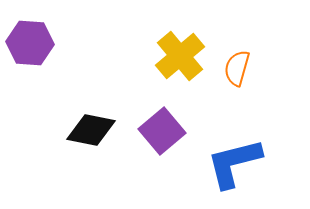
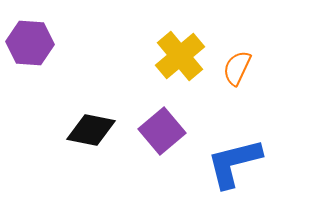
orange semicircle: rotated 9 degrees clockwise
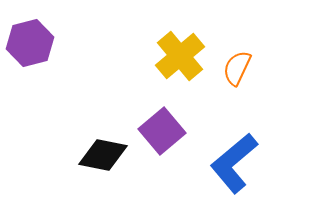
purple hexagon: rotated 18 degrees counterclockwise
black diamond: moved 12 px right, 25 px down
blue L-shape: rotated 26 degrees counterclockwise
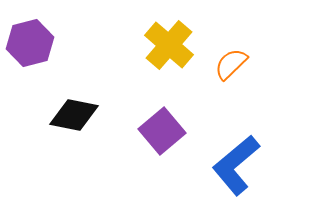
yellow cross: moved 11 px left, 11 px up; rotated 9 degrees counterclockwise
orange semicircle: moved 6 px left, 4 px up; rotated 21 degrees clockwise
black diamond: moved 29 px left, 40 px up
blue L-shape: moved 2 px right, 2 px down
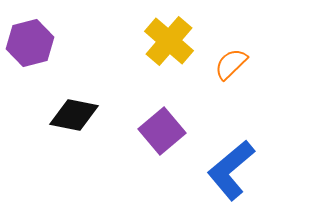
yellow cross: moved 4 px up
blue L-shape: moved 5 px left, 5 px down
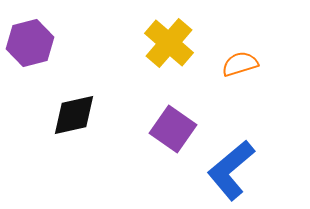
yellow cross: moved 2 px down
orange semicircle: moved 9 px right; rotated 27 degrees clockwise
black diamond: rotated 24 degrees counterclockwise
purple square: moved 11 px right, 2 px up; rotated 15 degrees counterclockwise
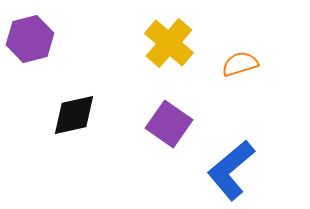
purple hexagon: moved 4 px up
purple square: moved 4 px left, 5 px up
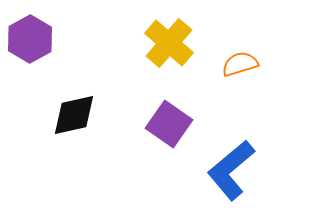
purple hexagon: rotated 15 degrees counterclockwise
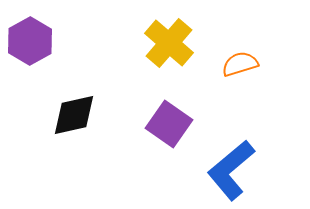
purple hexagon: moved 2 px down
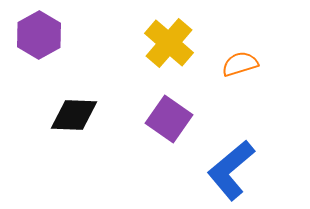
purple hexagon: moved 9 px right, 6 px up
black diamond: rotated 15 degrees clockwise
purple square: moved 5 px up
